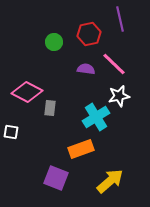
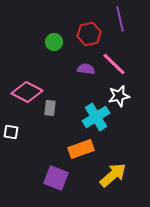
yellow arrow: moved 3 px right, 6 px up
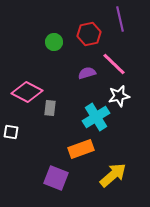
purple semicircle: moved 1 px right, 4 px down; rotated 24 degrees counterclockwise
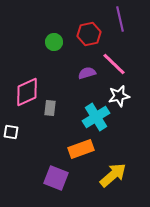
pink diamond: rotated 52 degrees counterclockwise
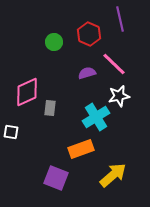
red hexagon: rotated 25 degrees counterclockwise
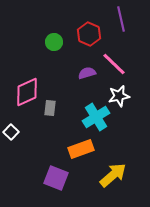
purple line: moved 1 px right
white square: rotated 35 degrees clockwise
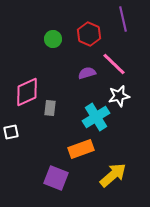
purple line: moved 2 px right
green circle: moved 1 px left, 3 px up
white square: rotated 35 degrees clockwise
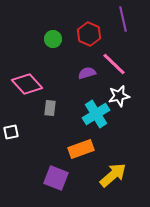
pink diamond: moved 8 px up; rotated 72 degrees clockwise
cyan cross: moved 3 px up
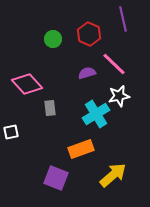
gray rectangle: rotated 14 degrees counterclockwise
